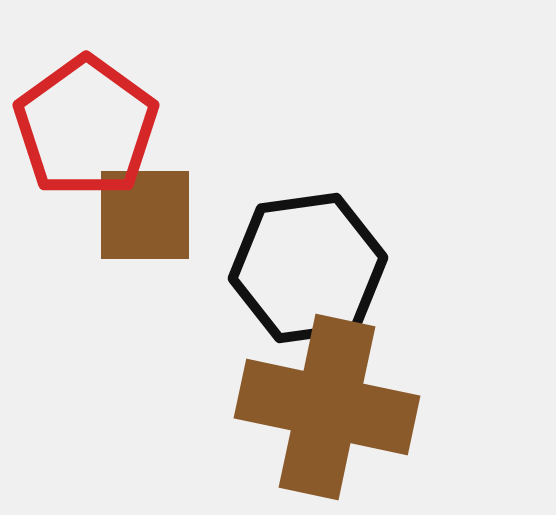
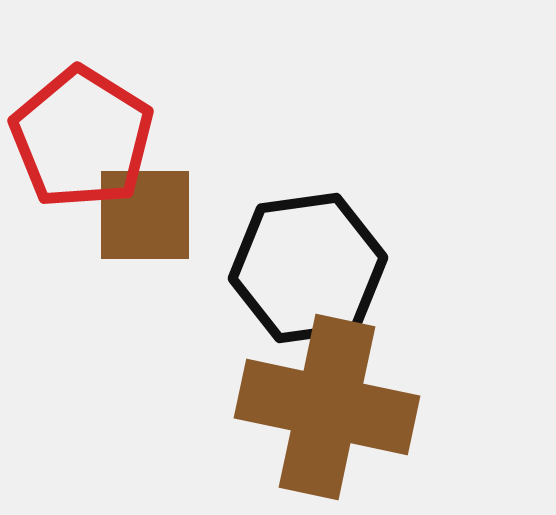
red pentagon: moved 4 px left, 11 px down; rotated 4 degrees counterclockwise
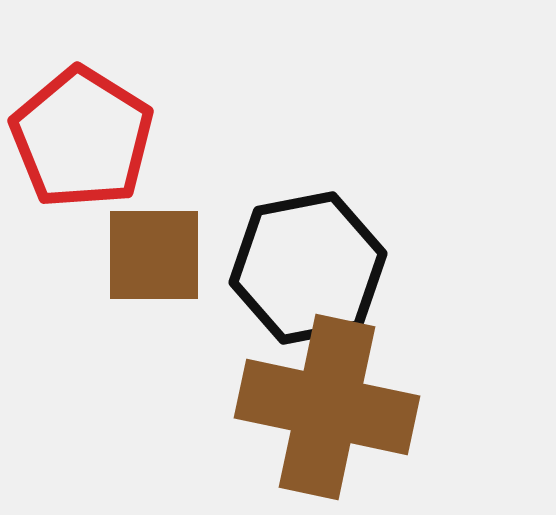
brown square: moved 9 px right, 40 px down
black hexagon: rotated 3 degrees counterclockwise
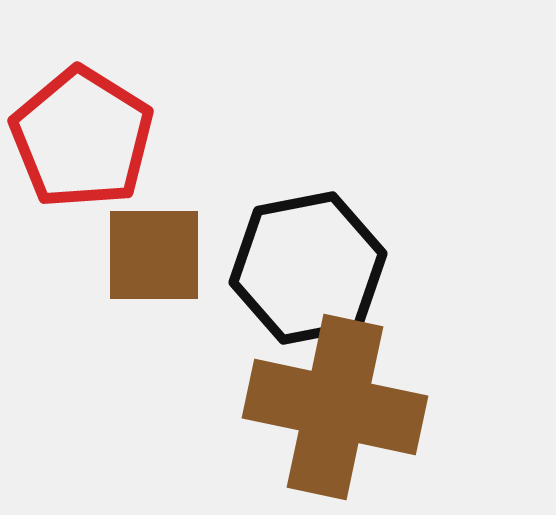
brown cross: moved 8 px right
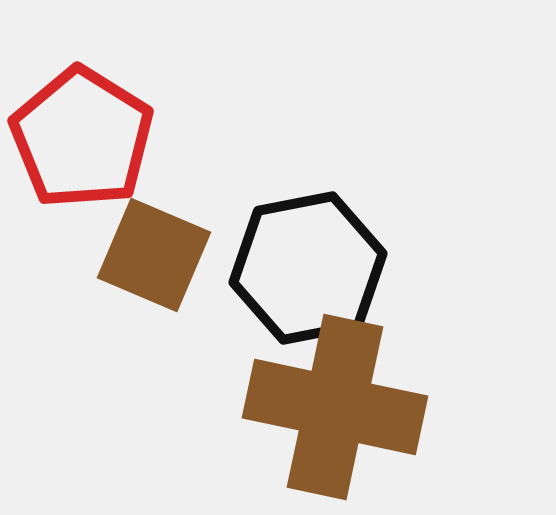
brown square: rotated 23 degrees clockwise
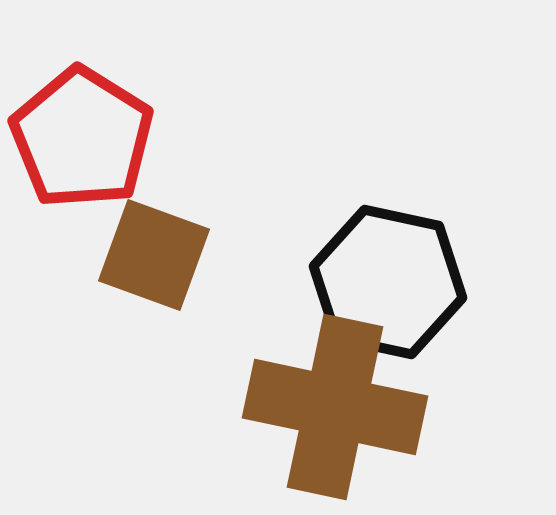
brown square: rotated 3 degrees counterclockwise
black hexagon: moved 80 px right, 14 px down; rotated 23 degrees clockwise
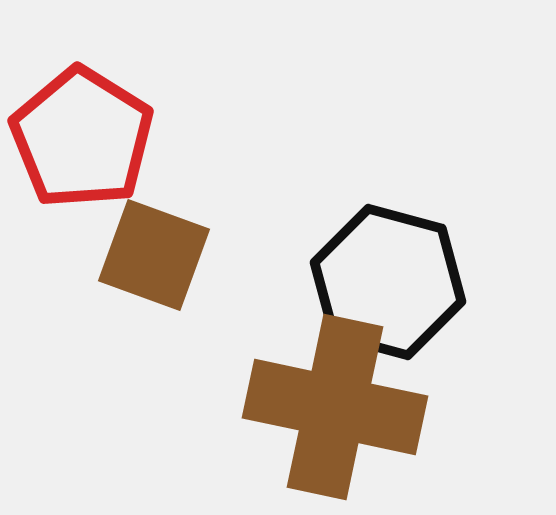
black hexagon: rotated 3 degrees clockwise
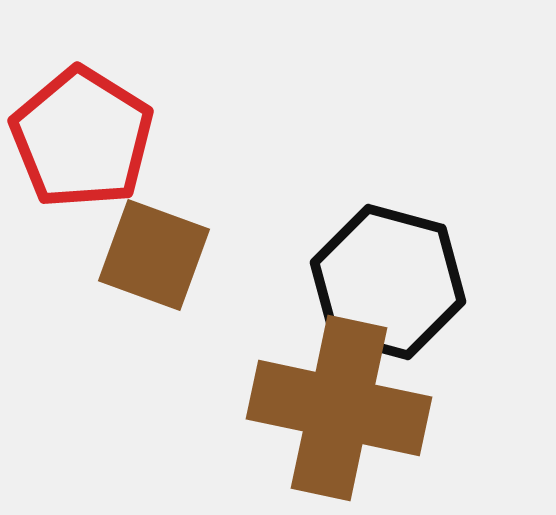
brown cross: moved 4 px right, 1 px down
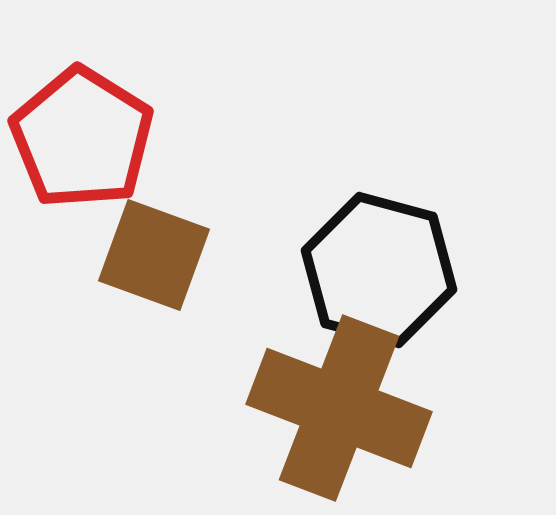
black hexagon: moved 9 px left, 12 px up
brown cross: rotated 9 degrees clockwise
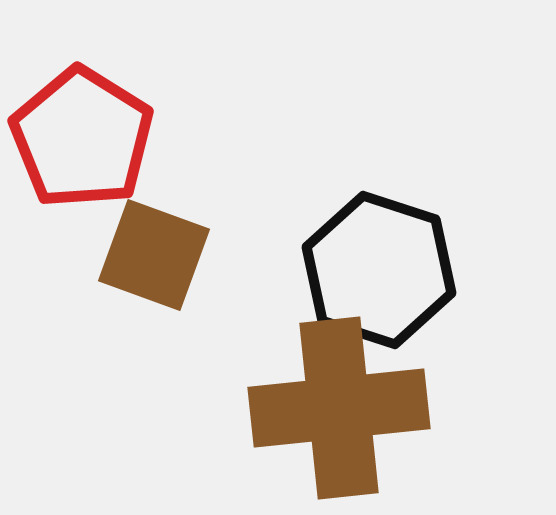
black hexagon: rotated 3 degrees clockwise
brown cross: rotated 27 degrees counterclockwise
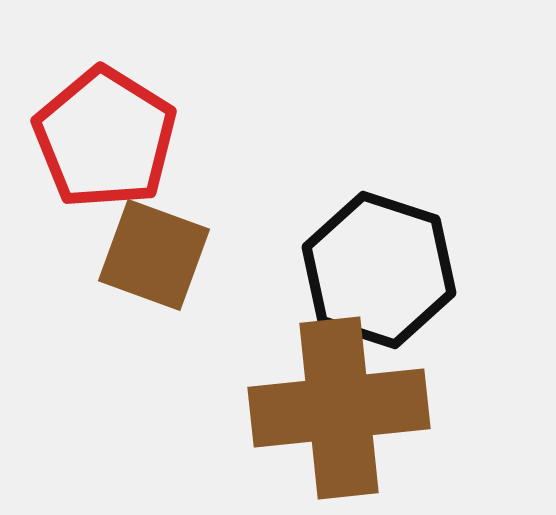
red pentagon: moved 23 px right
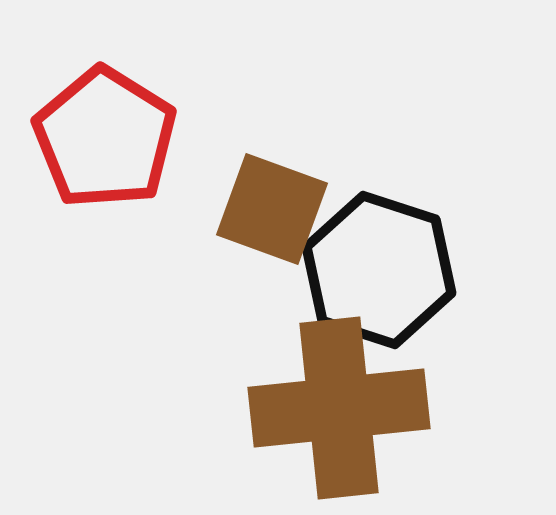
brown square: moved 118 px right, 46 px up
